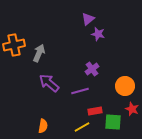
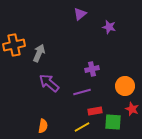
purple triangle: moved 8 px left, 5 px up
purple star: moved 11 px right, 7 px up
purple cross: rotated 24 degrees clockwise
purple line: moved 2 px right, 1 px down
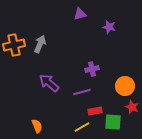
purple triangle: rotated 24 degrees clockwise
gray arrow: moved 1 px right, 9 px up
red star: moved 2 px up
orange semicircle: moved 6 px left; rotated 32 degrees counterclockwise
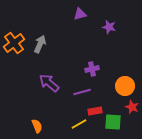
orange cross: moved 2 px up; rotated 25 degrees counterclockwise
yellow line: moved 3 px left, 3 px up
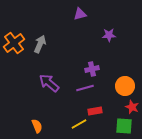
purple star: moved 8 px down; rotated 16 degrees counterclockwise
purple line: moved 3 px right, 4 px up
green square: moved 11 px right, 4 px down
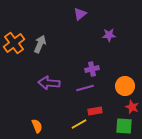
purple triangle: rotated 24 degrees counterclockwise
purple arrow: rotated 35 degrees counterclockwise
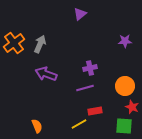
purple star: moved 16 px right, 6 px down
purple cross: moved 2 px left, 1 px up
purple arrow: moved 3 px left, 9 px up; rotated 15 degrees clockwise
